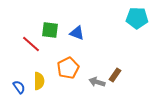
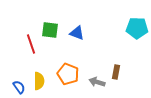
cyan pentagon: moved 10 px down
red line: rotated 30 degrees clockwise
orange pentagon: moved 6 px down; rotated 25 degrees counterclockwise
brown rectangle: moved 1 px right, 3 px up; rotated 24 degrees counterclockwise
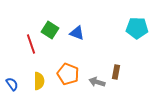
green square: rotated 24 degrees clockwise
blue semicircle: moved 7 px left, 3 px up
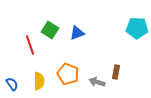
blue triangle: rotated 42 degrees counterclockwise
red line: moved 1 px left, 1 px down
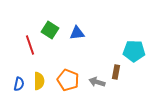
cyan pentagon: moved 3 px left, 23 px down
blue triangle: rotated 14 degrees clockwise
orange pentagon: moved 6 px down
blue semicircle: moved 7 px right; rotated 48 degrees clockwise
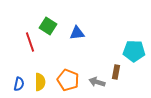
green square: moved 2 px left, 4 px up
red line: moved 3 px up
yellow semicircle: moved 1 px right, 1 px down
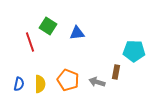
yellow semicircle: moved 2 px down
